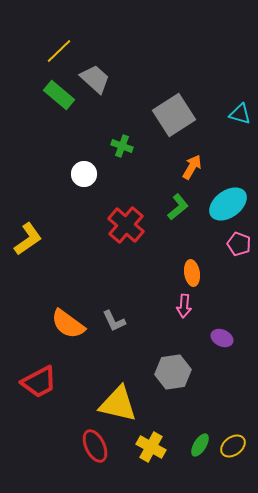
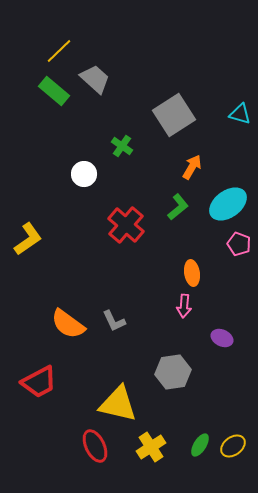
green rectangle: moved 5 px left, 4 px up
green cross: rotated 15 degrees clockwise
yellow cross: rotated 28 degrees clockwise
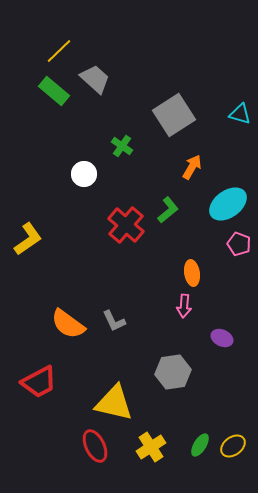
green L-shape: moved 10 px left, 3 px down
yellow triangle: moved 4 px left, 1 px up
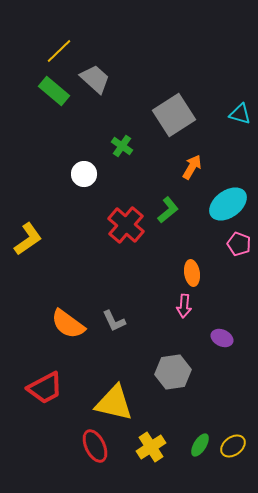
red trapezoid: moved 6 px right, 6 px down
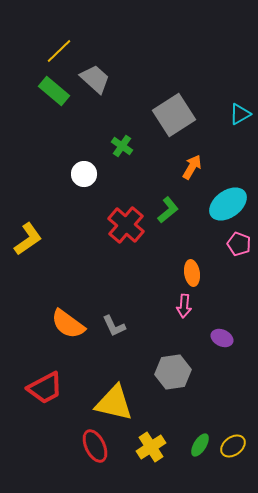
cyan triangle: rotated 45 degrees counterclockwise
gray L-shape: moved 5 px down
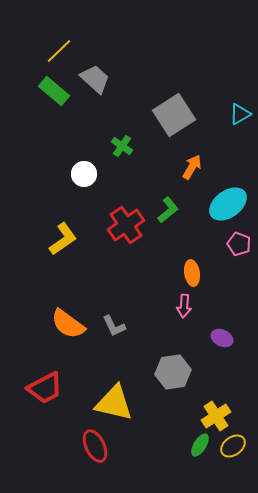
red cross: rotated 15 degrees clockwise
yellow L-shape: moved 35 px right
yellow cross: moved 65 px right, 31 px up
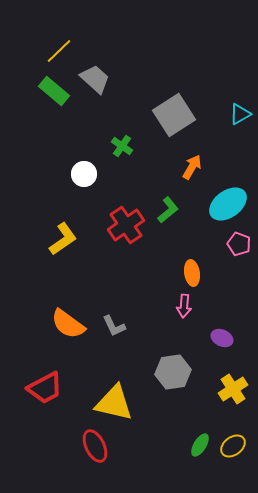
yellow cross: moved 17 px right, 27 px up
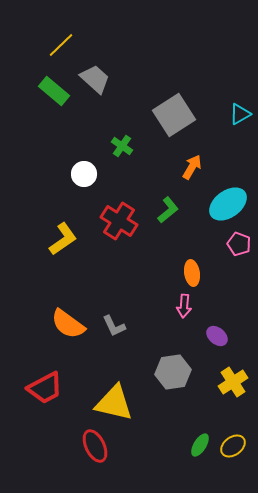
yellow line: moved 2 px right, 6 px up
red cross: moved 7 px left, 4 px up; rotated 24 degrees counterclockwise
purple ellipse: moved 5 px left, 2 px up; rotated 15 degrees clockwise
yellow cross: moved 7 px up
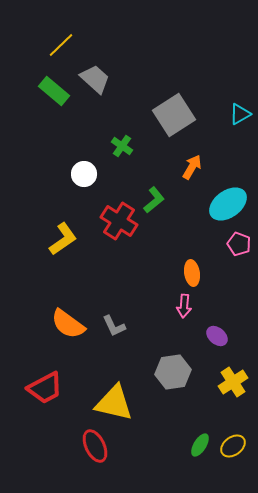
green L-shape: moved 14 px left, 10 px up
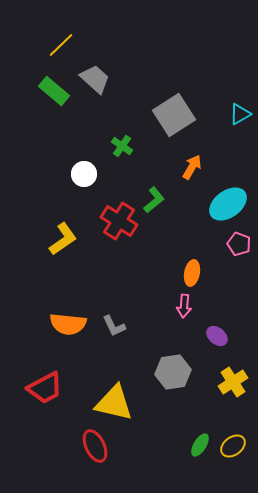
orange ellipse: rotated 20 degrees clockwise
orange semicircle: rotated 30 degrees counterclockwise
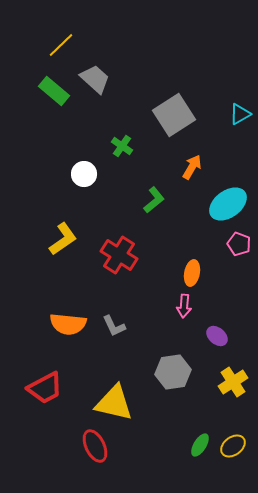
red cross: moved 34 px down
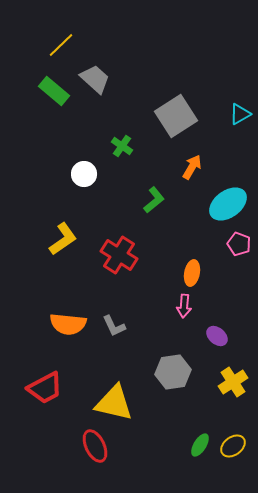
gray square: moved 2 px right, 1 px down
